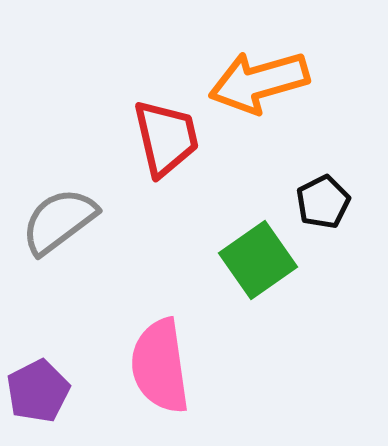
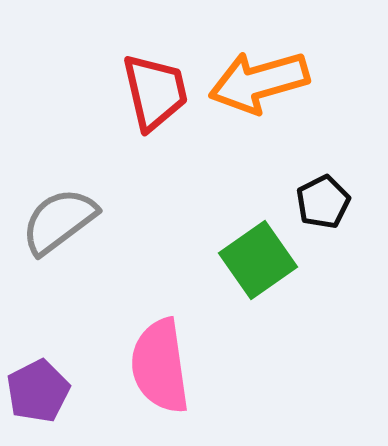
red trapezoid: moved 11 px left, 46 px up
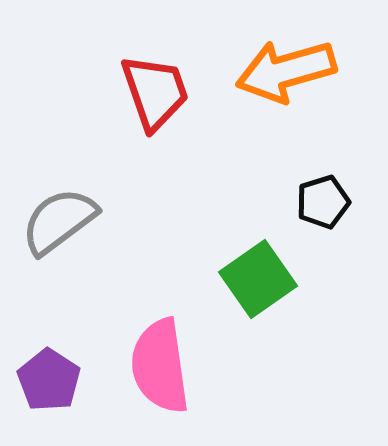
orange arrow: moved 27 px right, 11 px up
red trapezoid: rotated 6 degrees counterclockwise
black pentagon: rotated 10 degrees clockwise
green square: moved 19 px down
purple pentagon: moved 11 px right, 11 px up; rotated 12 degrees counterclockwise
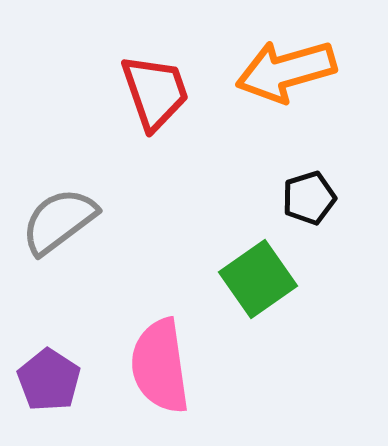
black pentagon: moved 14 px left, 4 px up
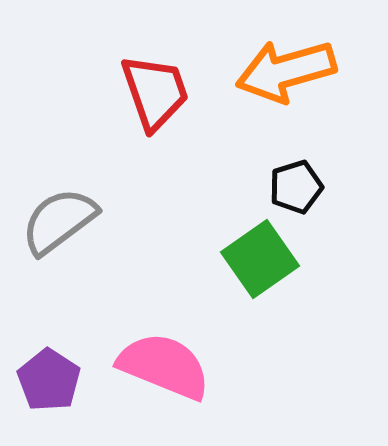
black pentagon: moved 13 px left, 11 px up
green square: moved 2 px right, 20 px up
pink semicircle: moved 4 px right; rotated 120 degrees clockwise
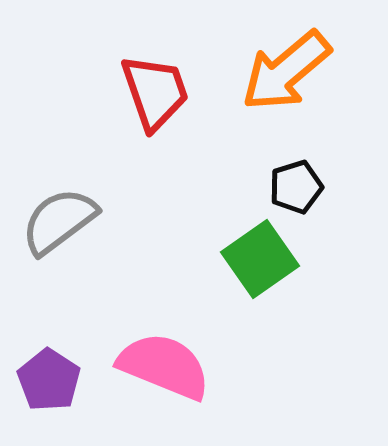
orange arrow: rotated 24 degrees counterclockwise
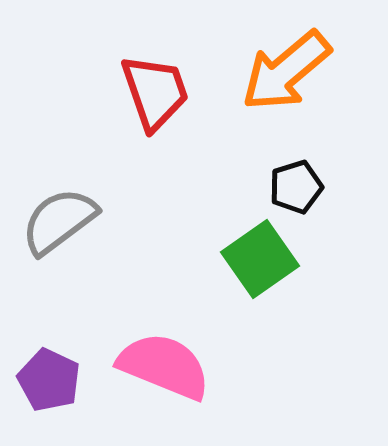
purple pentagon: rotated 8 degrees counterclockwise
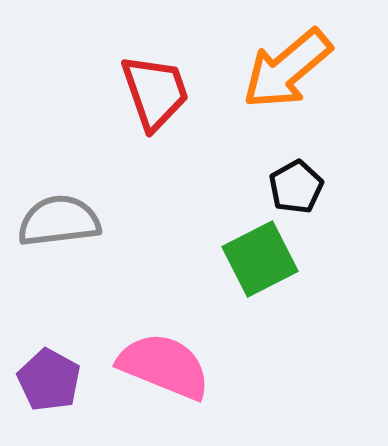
orange arrow: moved 1 px right, 2 px up
black pentagon: rotated 12 degrees counterclockwise
gray semicircle: rotated 30 degrees clockwise
green square: rotated 8 degrees clockwise
purple pentagon: rotated 4 degrees clockwise
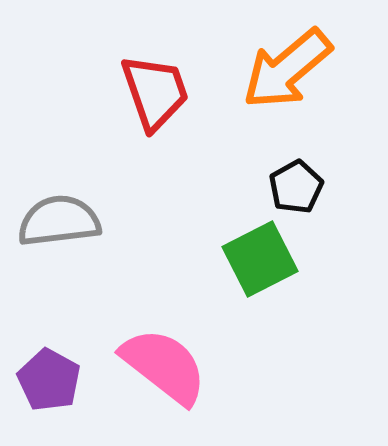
pink semicircle: rotated 16 degrees clockwise
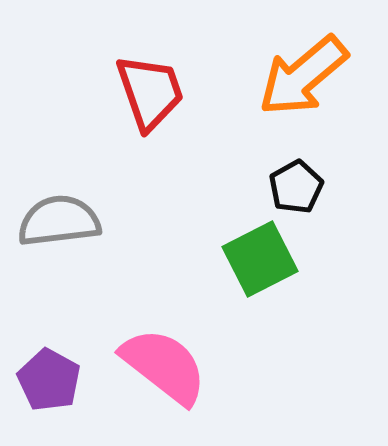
orange arrow: moved 16 px right, 7 px down
red trapezoid: moved 5 px left
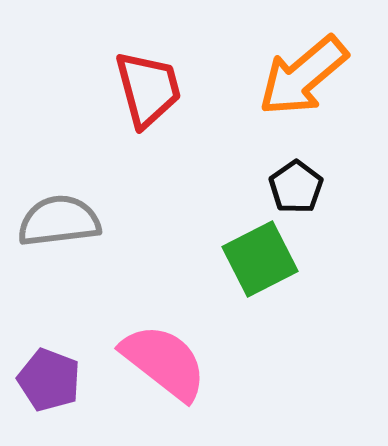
red trapezoid: moved 2 px left, 3 px up; rotated 4 degrees clockwise
black pentagon: rotated 6 degrees counterclockwise
pink semicircle: moved 4 px up
purple pentagon: rotated 8 degrees counterclockwise
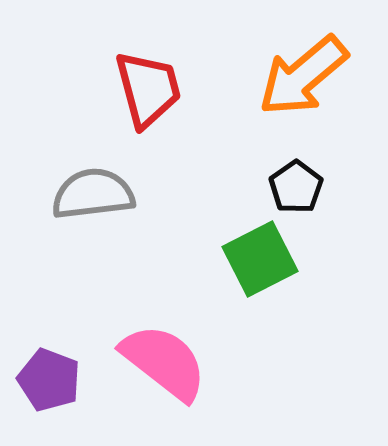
gray semicircle: moved 34 px right, 27 px up
